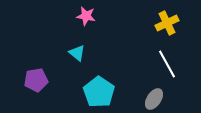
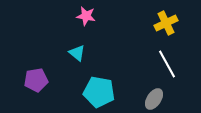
yellow cross: moved 1 px left
cyan pentagon: rotated 24 degrees counterclockwise
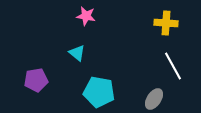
yellow cross: rotated 30 degrees clockwise
white line: moved 6 px right, 2 px down
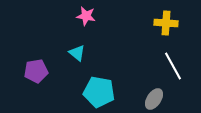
purple pentagon: moved 9 px up
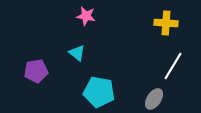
white line: rotated 60 degrees clockwise
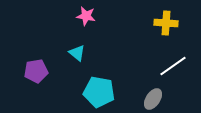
white line: rotated 24 degrees clockwise
gray ellipse: moved 1 px left
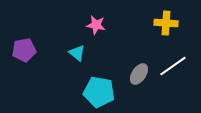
pink star: moved 10 px right, 9 px down
purple pentagon: moved 12 px left, 21 px up
gray ellipse: moved 14 px left, 25 px up
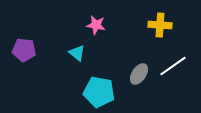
yellow cross: moved 6 px left, 2 px down
purple pentagon: rotated 15 degrees clockwise
